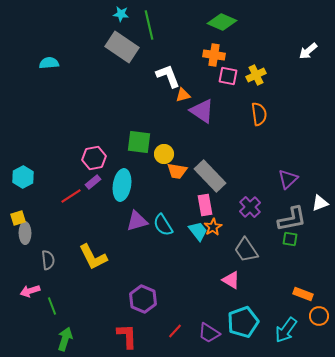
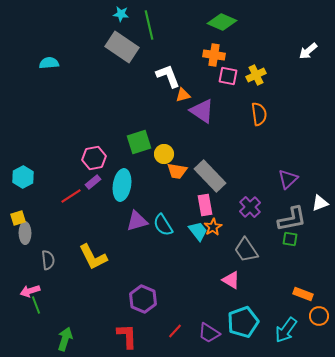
green square at (139, 142): rotated 25 degrees counterclockwise
green line at (52, 306): moved 16 px left, 1 px up
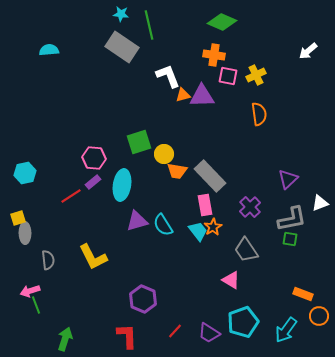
cyan semicircle at (49, 63): moved 13 px up
purple triangle at (202, 111): moved 15 px up; rotated 36 degrees counterclockwise
pink hexagon at (94, 158): rotated 15 degrees clockwise
cyan hexagon at (23, 177): moved 2 px right, 4 px up; rotated 15 degrees clockwise
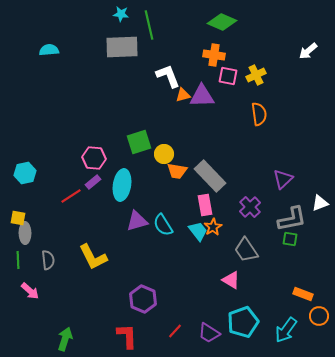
gray rectangle at (122, 47): rotated 36 degrees counterclockwise
purple triangle at (288, 179): moved 5 px left
yellow square at (18, 218): rotated 28 degrees clockwise
pink arrow at (30, 291): rotated 120 degrees counterclockwise
green line at (36, 305): moved 18 px left, 45 px up; rotated 18 degrees clockwise
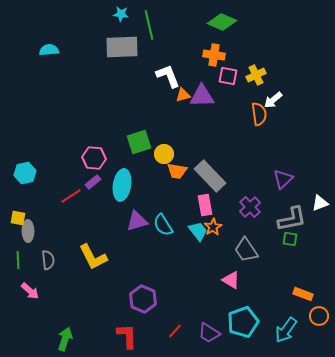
white arrow at (308, 51): moved 35 px left, 49 px down
gray ellipse at (25, 233): moved 3 px right, 2 px up
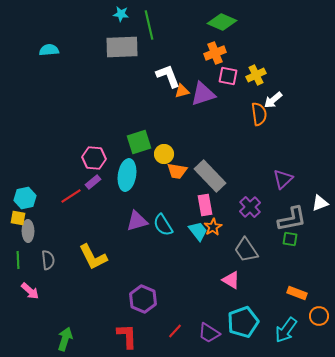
orange cross at (214, 55): moved 1 px right, 2 px up; rotated 30 degrees counterclockwise
orange triangle at (183, 95): moved 1 px left, 4 px up
purple triangle at (202, 96): moved 1 px right, 2 px up; rotated 16 degrees counterclockwise
cyan hexagon at (25, 173): moved 25 px down
cyan ellipse at (122, 185): moved 5 px right, 10 px up
orange rectangle at (303, 294): moved 6 px left, 1 px up
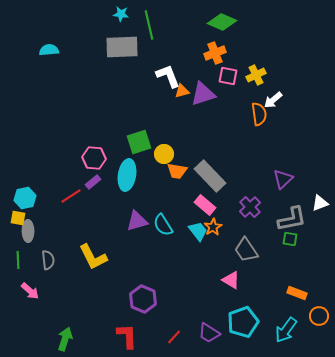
pink rectangle at (205, 205): rotated 40 degrees counterclockwise
red line at (175, 331): moved 1 px left, 6 px down
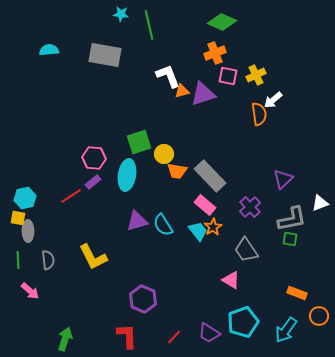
gray rectangle at (122, 47): moved 17 px left, 8 px down; rotated 12 degrees clockwise
